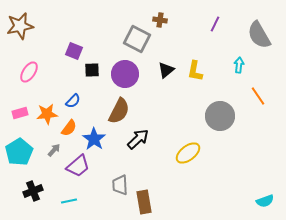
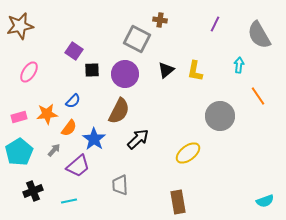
purple square: rotated 12 degrees clockwise
pink rectangle: moved 1 px left, 4 px down
brown rectangle: moved 34 px right
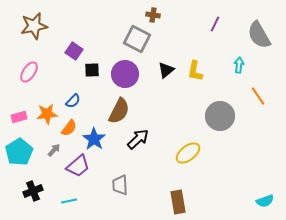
brown cross: moved 7 px left, 5 px up
brown star: moved 14 px right
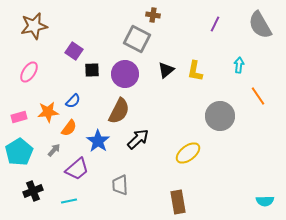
gray semicircle: moved 1 px right, 10 px up
orange star: moved 1 px right, 2 px up
blue star: moved 4 px right, 2 px down
purple trapezoid: moved 1 px left, 3 px down
cyan semicircle: rotated 18 degrees clockwise
